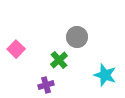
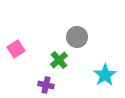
pink square: rotated 12 degrees clockwise
cyan star: rotated 20 degrees clockwise
purple cross: rotated 28 degrees clockwise
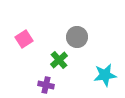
pink square: moved 8 px right, 10 px up
cyan star: rotated 25 degrees clockwise
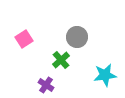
green cross: moved 2 px right
purple cross: rotated 21 degrees clockwise
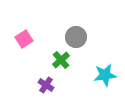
gray circle: moved 1 px left
